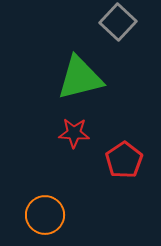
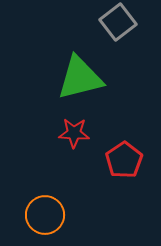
gray square: rotated 9 degrees clockwise
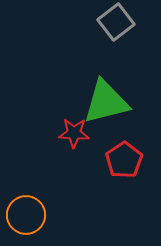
gray square: moved 2 px left
green triangle: moved 26 px right, 24 px down
orange circle: moved 19 px left
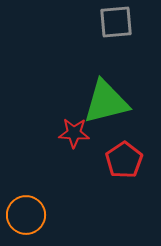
gray square: rotated 33 degrees clockwise
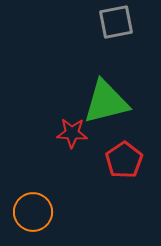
gray square: rotated 6 degrees counterclockwise
red star: moved 2 px left
orange circle: moved 7 px right, 3 px up
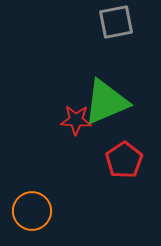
green triangle: rotated 9 degrees counterclockwise
red star: moved 4 px right, 13 px up
orange circle: moved 1 px left, 1 px up
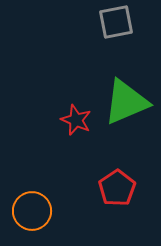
green triangle: moved 20 px right
red star: rotated 20 degrees clockwise
red pentagon: moved 7 px left, 28 px down
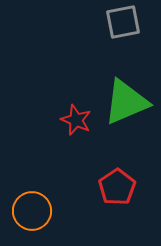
gray square: moved 7 px right
red pentagon: moved 1 px up
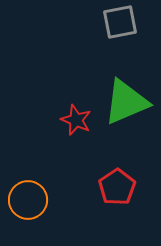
gray square: moved 3 px left
orange circle: moved 4 px left, 11 px up
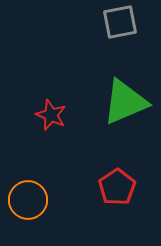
green triangle: moved 1 px left
red star: moved 25 px left, 5 px up
